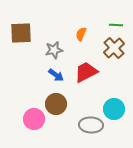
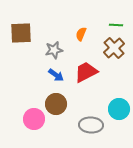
cyan circle: moved 5 px right
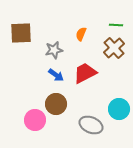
red trapezoid: moved 1 px left, 1 px down
pink circle: moved 1 px right, 1 px down
gray ellipse: rotated 20 degrees clockwise
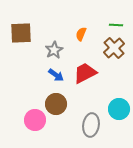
gray star: rotated 18 degrees counterclockwise
gray ellipse: rotated 75 degrees clockwise
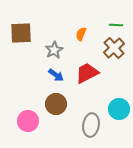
red trapezoid: moved 2 px right
pink circle: moved 7 px left, 1 px down
